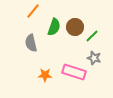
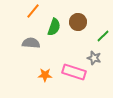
brown circle: moved 3 px right, 5 px up
green line: moved 11 px right
gray semicircle: rotated 108 degrees clockwise
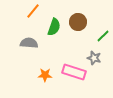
gray semicircle: moved 2 px left
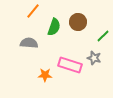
pink rectangle: moved 4 px left, 7 px up
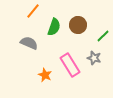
brown circle: moved 3 px down
gray semicircle: rotated 18 degrees clockwise
pink rectangle: rotated 40 degrees clockwise
orange star: rotated 24 degrees clockwise
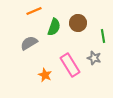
orange line: moved 1 px right; rotated 28 degrees clockwise
brown circle: moved 2 px up
green line: rotated 56 degrees counterclockwise
gray semicircle: rotated 54 degrees counterclockwise
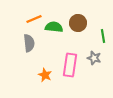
orange line: moved 8 px down
green semicircle: rotated 102 degrees counterclockwise
gray semicircle: rotated 114 degrees clockwise
pink rectangle: rotated 40 degrees clockwise
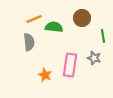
brown circle: moved 4 px right, 5 px up
gray semicircle: moved 1 px up
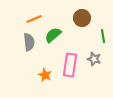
green semicircle: moved 1 px left, 8 px down; rotated 48 degrees counterclockwise
gray star: moved 1 px down
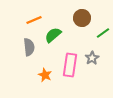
orange line: moved 1 px down
green line: moved 3 px up; rotated 64 degrees clockwise
gray semicircle: moved 5 px down
gray star: moved 2 px left, 1 px up; rotated 24 degrees clockwise
